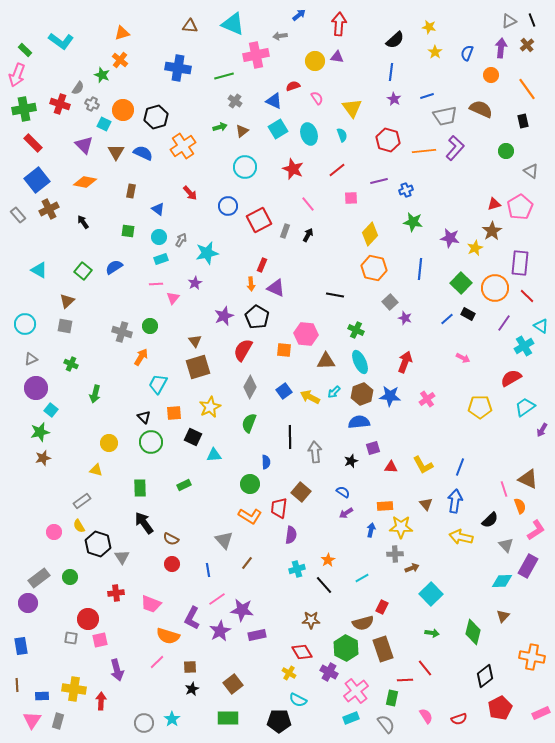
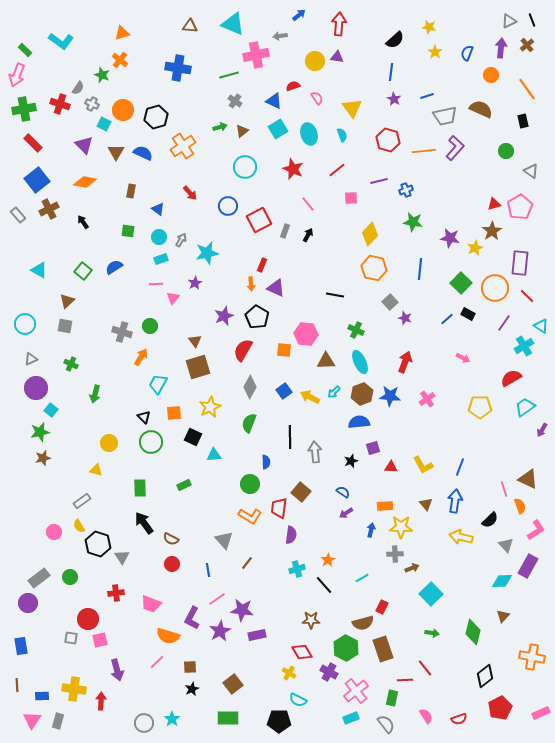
green line at (224, 76): moved 5 px right, 1 px up
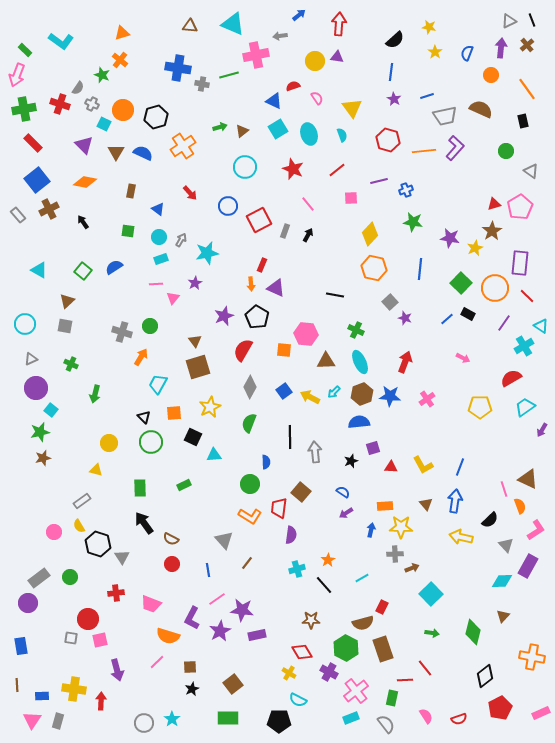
gray cross at (235, 101): moved 33 px left, 17 px up; rotated 24 degrees counterclockwise
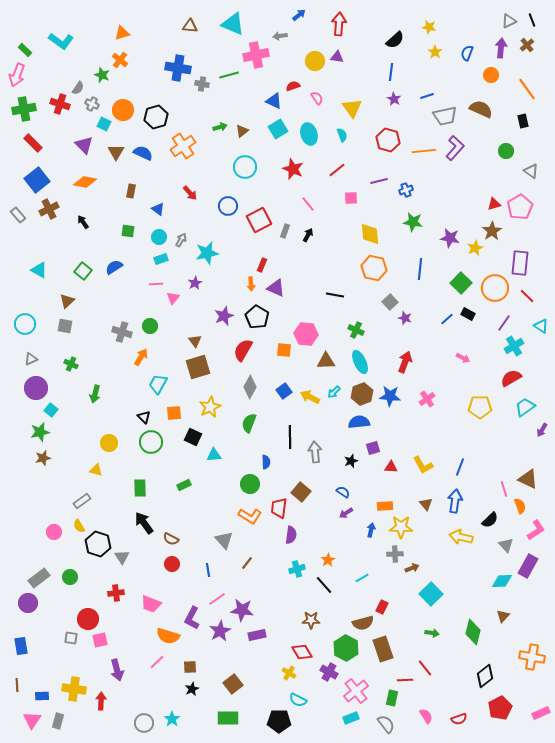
yellow diamond at (370, 234): rotated 50 degrees counterclockwise
cyan cross at (524, 346): moved 10 px left
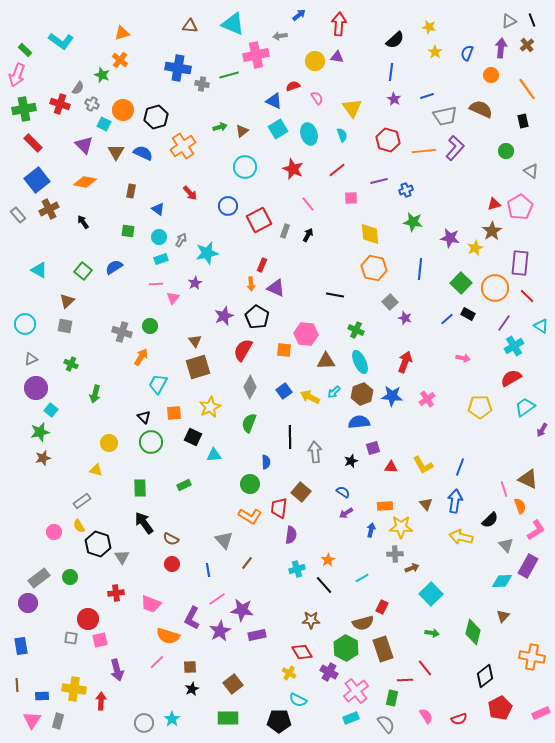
pink arrow at (463, 358): rotated 16 degrees counterclockwise
blue star at (390, 396): moved 2 px right
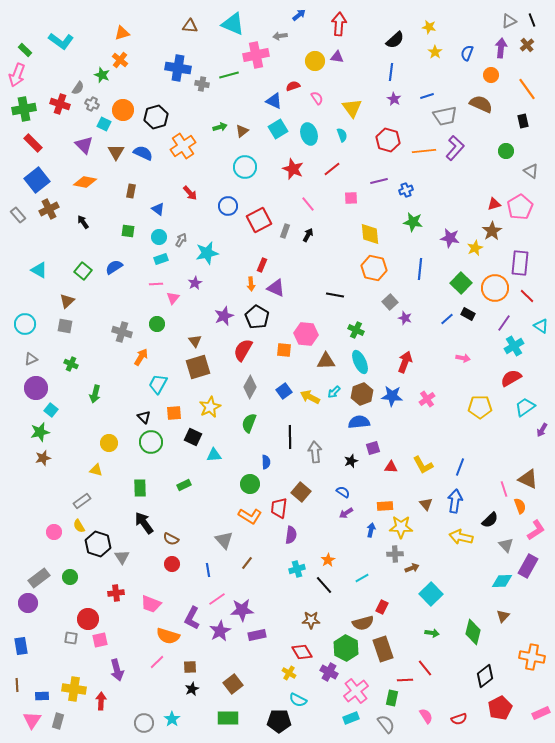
brown semicircle at (481, 109): moved 5 px up
red line at (337, 170): moved 5 px left, 1 px up
green circle at (150, 326): moved 7 px right, 2 px up
purple star at (242, 610): rotated 10 degrees counterclockwise
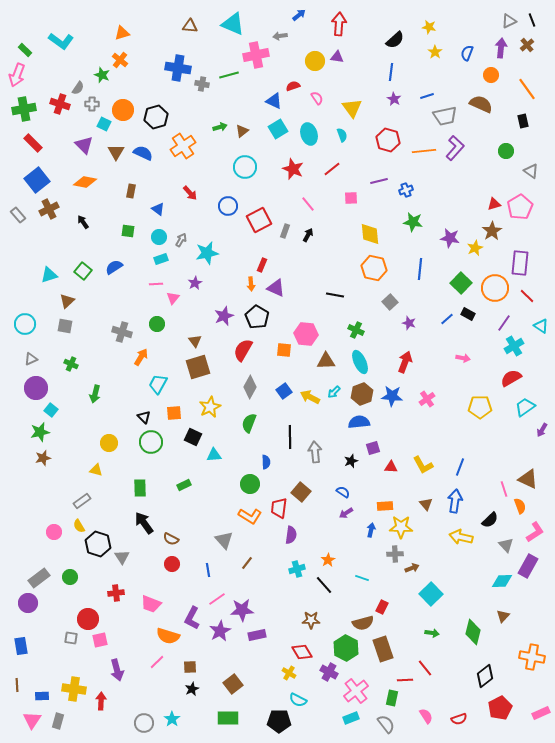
gray cross at (92, 104): rotated 24 degrees counterclockwise
cyan triangle at (39, 270): moved 10 px right, 5 px down; rotated 48 degrees counterclockwise
purple star at (405, 318): moved 4 px right, 5 px down
pink L-shape at (536, 530): moved 1 px left, 2 px down
cyan line at (362, 578): rotated 48 degrees clockwise
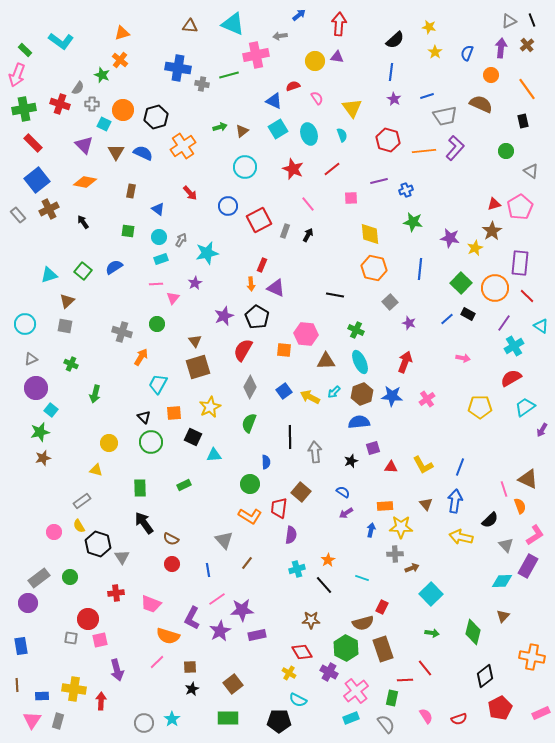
pink L-shape at (535, 532): moved 3 px down
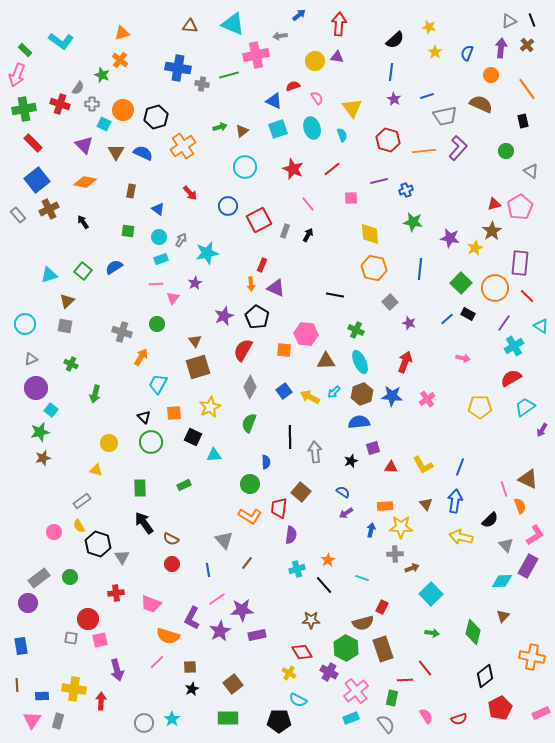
cyan square at (278, 129): rotated 12 degrees clockwise
cyan ellipse at (309, 134): moved 3 px right, 6 px up
purple L-shape at (455, 148): moved 3 px right
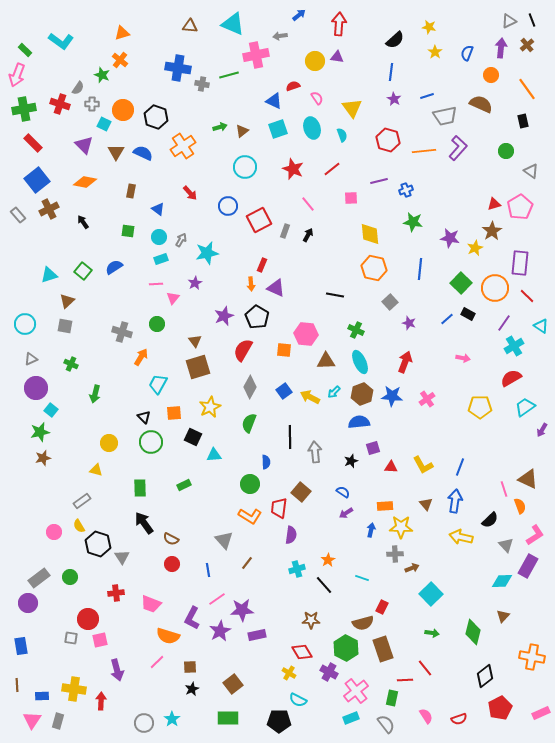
black hexagon at (156, 117): rotated 25 degrees counterclockwise
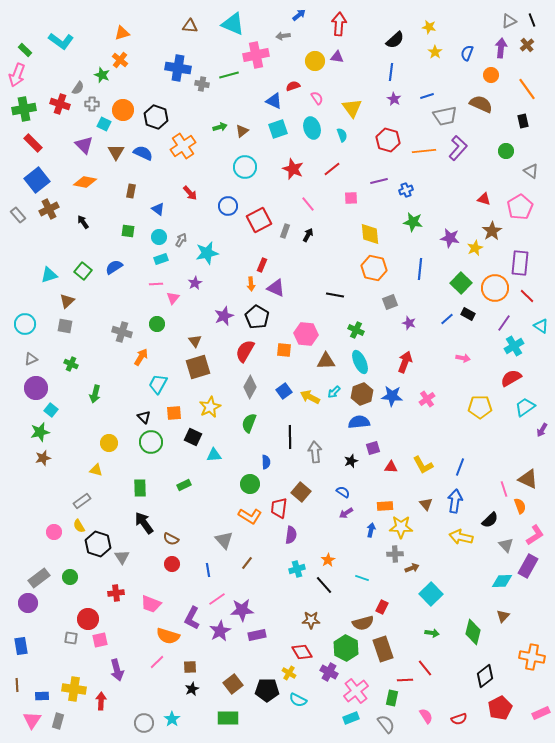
gray arrow at (280, 36): moved 3 px right
red triangle at (494, 204): moved 10 px left, 5 px up; rotated 32 degrees clockwise
gray square at (390, 302): rotated 21 degrees clockwise
red semicircle at (243, 350): moved 2 px right, 1 px down
black pentagon at (279, 721): moved 12 px left, 31 px up
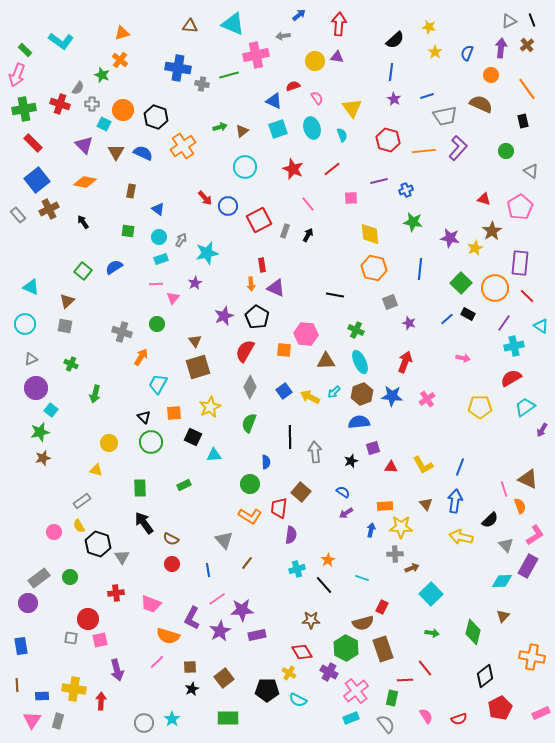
red arrow at (190, 193): moved 15 px right, 5 px down
red rectangle at (262, 265): rotated 32 degrees counterclockwise
cyan triangle at (49, 275): moved 18 px left, 12 px down; rotated 42 degrees clockwise
cyan cross at (514, 346): rotated 18 degrees clockwise
brown square at (233, 684): moved 9 px left, 6 px up
